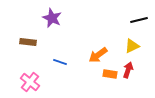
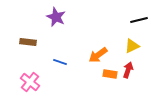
purple star: moved 4 px right, 1 px up
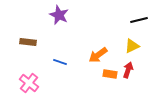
purple star: moved 3 px right, 2 px up
pink cross: moved 1 px left, 1 px down
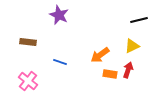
orange arrow: moved 2 px right
pink cross: moved 1 px left, 2 px up
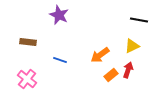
black line: rotated 24 degrees clockwise
blue line: moved 2 px up
orange rectangle: moved 1 px right, 1 px down; rotated 48 degrees counterclockwise
pink cross: moved 1 px left, 2 px up
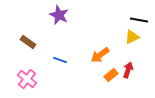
brown rectangle: rotated 28 degrees clockwise
yellow triangle: moved 9 px up
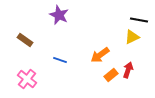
brown rectangle: moved 3 px left, 2 px up
